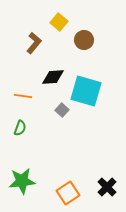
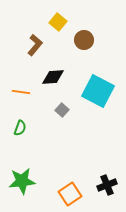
yellow square: moved 1 px left
brown L-shape: moved 1 px right, 2 px down
cyan square: moved 12 px right; rotated 12 degrees clockwise
orange line: moved 2 px left, 4 px up
black cross: moved 2 px up; rotated 24 degrees clockwise
orange square: moved 2 px right, 1 px down
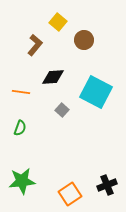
cyan square: moved 2 px left, 1 px down
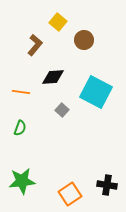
black cross: rotated 30 degrees clockwise
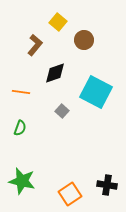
black diamond: moved 2 px right, 4 px up; rotated 15 degrees counterclockwise
gray square: moved 1 px down
green star: rotated 20 degrees clockwise
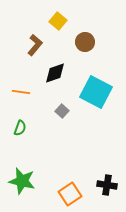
yellow square: moved 1 px up
brown circle: moved 1 px right, 2 px down
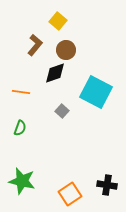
brown circle: moved 19 px left, 8 px down
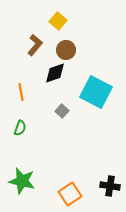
orange line: rotated 72 degrees clockwise
black cross: moved 3 px right, 1 px down
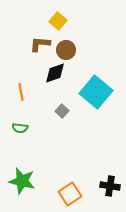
brown L-shape: moved 5 px right, 1 px up; rotated 125 degrees counterclockwise
cyan square: rotated 12 degrees clockwise
green semicircle: rotated 77 degrees clockwise
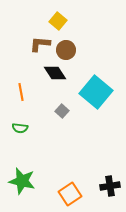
black diamond: rotated 75 degrees clockwise
black cross: rotated 18 degrees counterclockwise
